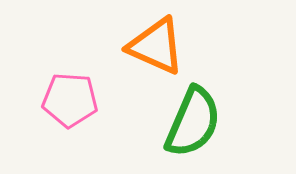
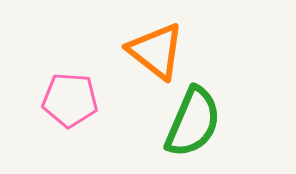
orange triangle: moved 5 px down; rotated 14 degrees clockwise
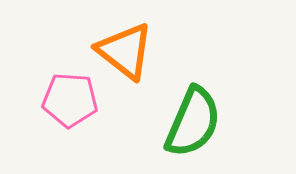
orange triangle: moved 31 px left
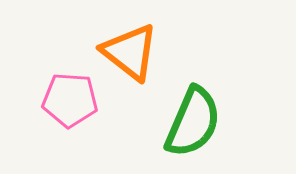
orange triangle: moved 5 px right, 1 px down
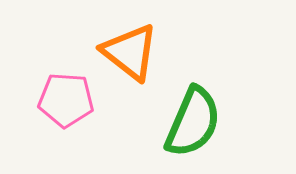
pink pentagon: moved 4 px left
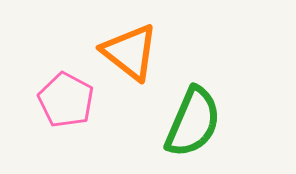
pink pentagon: rotated 24 degrees clockwise
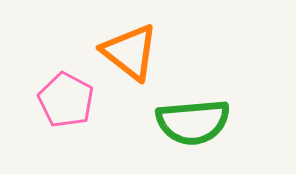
green semicircle: rotated 62 degrees clockwise
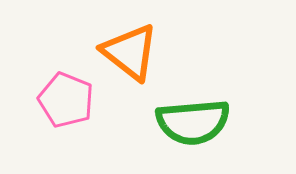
pink pentagon: rotated 6 degrees counterclockwise
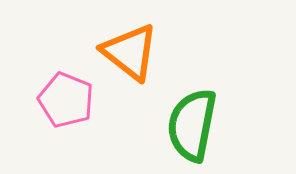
green semicircle: moved 1 px left, 3 px down; rotated 106 degrees clockwise
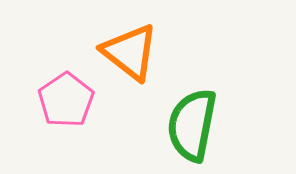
pink pentagon: rotated 16 degrees clockwise
